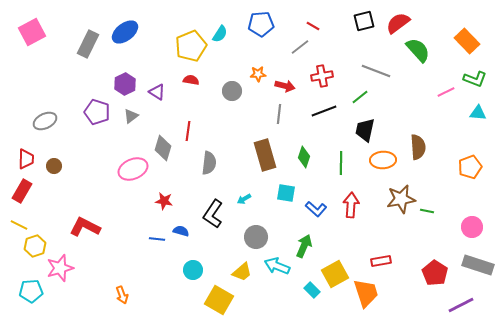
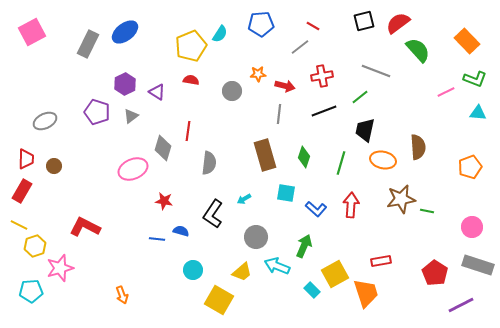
orange ellipse at (383, 160): rotated 15 degrees clockwise
green line at (341, 163): rotated 15 degrees clockwise
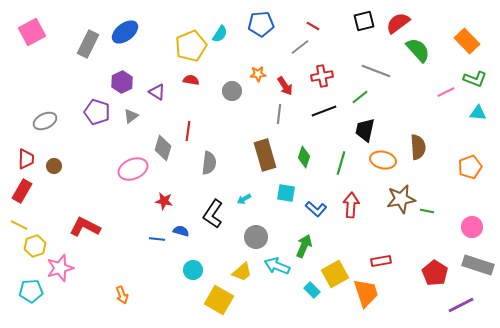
purple hexagon at (125, 84): moved 3 px left, 2 px up
red arrow at (285, 86): rotated 42 degrees clockwise
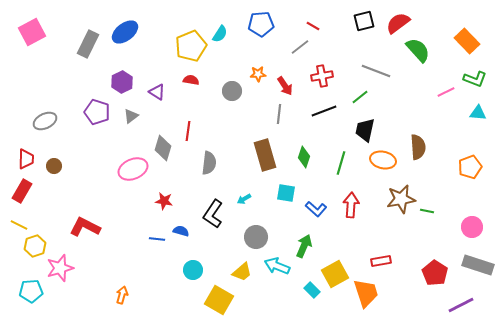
orange arrow at (122, 295): rotated 144 degrees counterclockwise
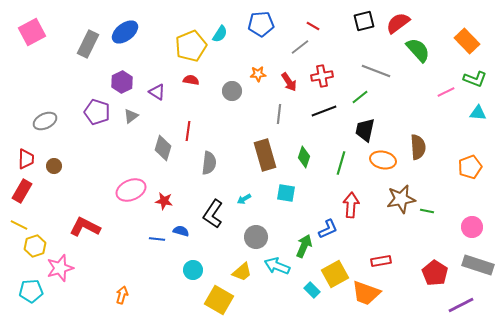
red arrow at (285, 86): moved 4 px right, 4 px up
pink ellipse at (133, 169): moved 2 px left, 21 px down
blue L-shape at (316, 209): moved 12 px right, 20 px down; rotated 65 degrees counterclockwise
orange trapezoid at (366, 293): rotated 128 degrees clockwise
